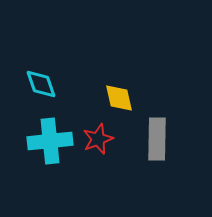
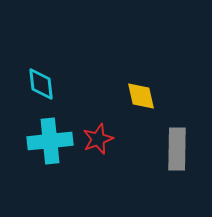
cyan diamond: rotated 12 degrees clockwise
yellow diamond: moved 22 px right, 2 px up
gray rectangle: moved 20 px right, 10 px down
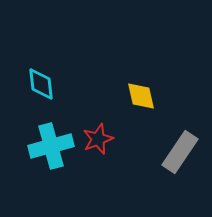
cyan cross: moved 1 px right, 5 px down; rotated 9 degrees counterclockwise
gray rectangle: moved 3 px right, 3 px down; rotated 33 degrees clockwise
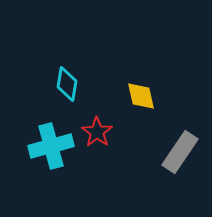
cyan diamond: moved 26 px right; rotated 16 degrees clockwise
red star: moved 1 px left, 7 px up; rotated 16 degrees counterclockwise
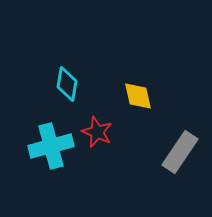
yellow diamond: moved 3 px left
red star: rotated 12 degrees counterclockwise
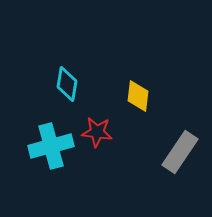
yellow diamond: rotated 20 degrees clockwise
red star: rotated 16 degrees counterclockwise
